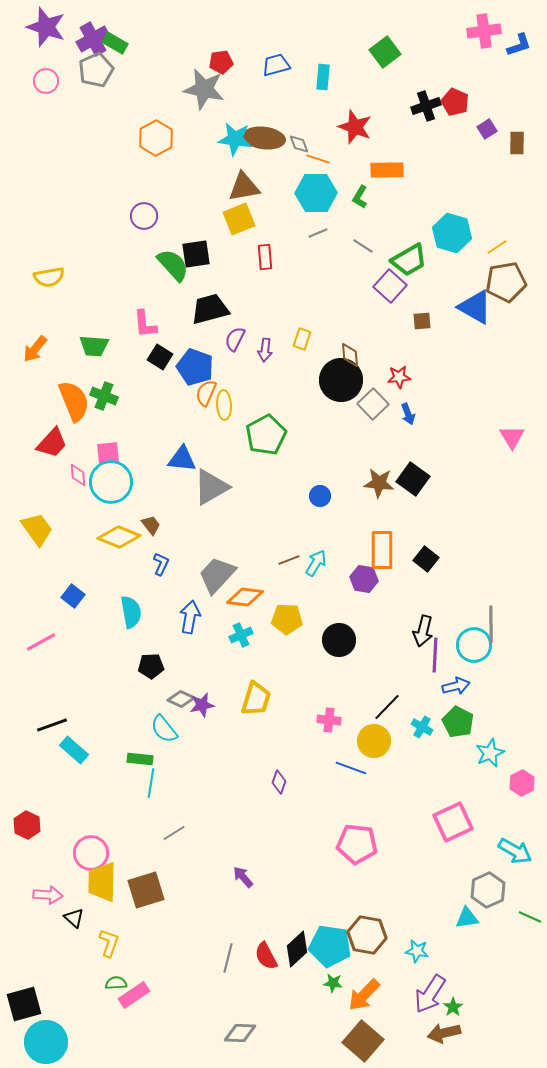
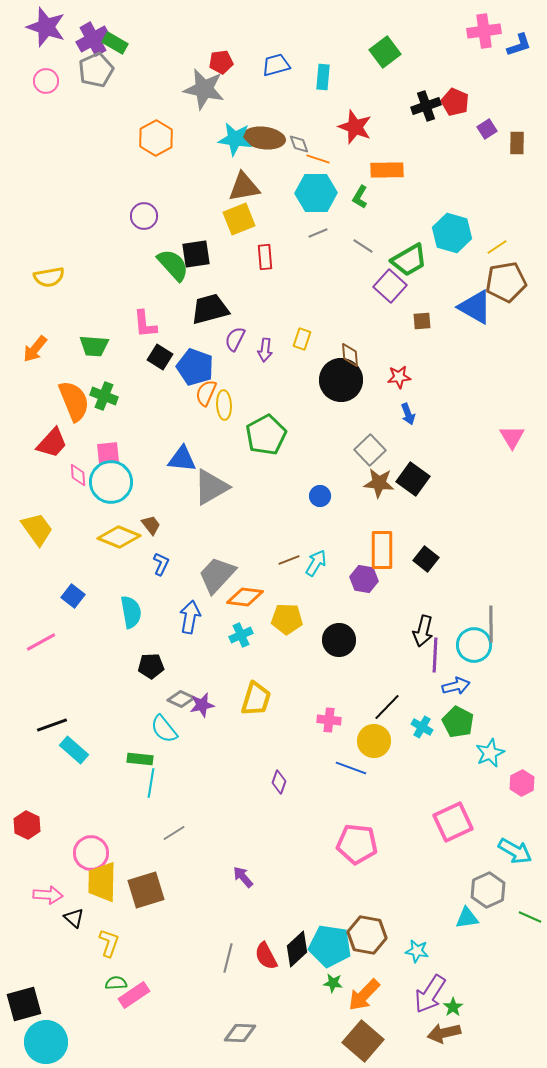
gray square at (373, 404): moved 3 px left, 46 px down
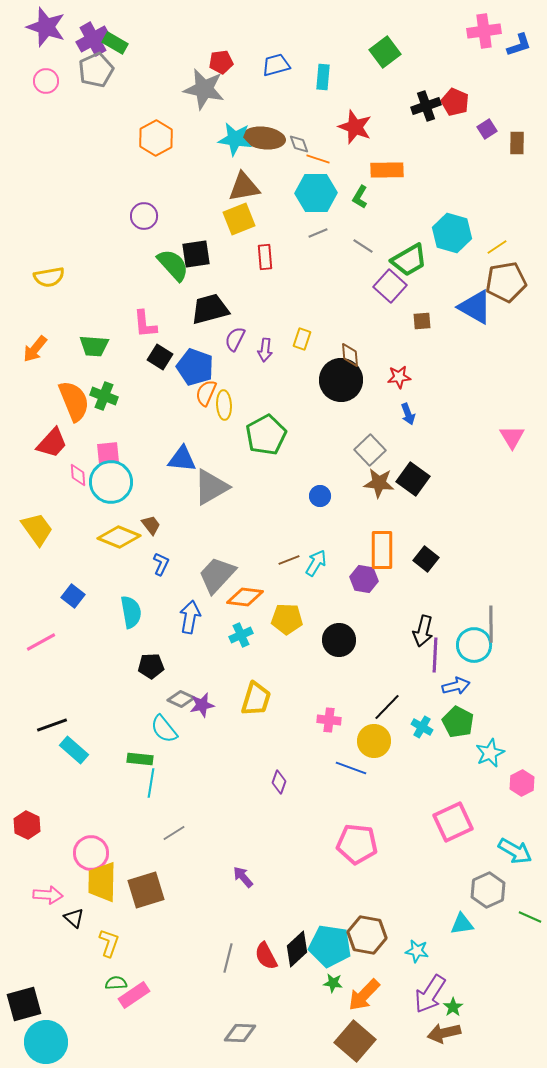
cyan triangle at (467, 918): moved 5 px left, 6 px down
brown square at (363, 1041): moved 8 px left
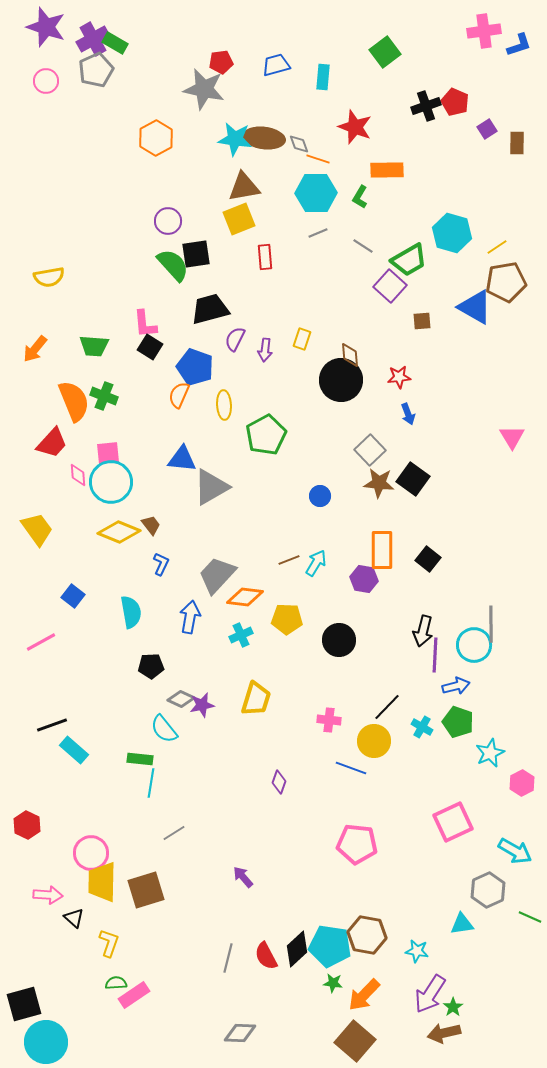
purple circle at (144, 216): moved 24 px right, 5 px down
black square at (160, 357): moved 10 px left, 10 px up
orange semicircle at (206, 393): moved 27 px left, 2 px down
yellow diamond at (119, 537): moved 5 px up
black square at (426, 559): moved 2 px right
green pentagon at (458, 722): rotated 8 degrees counterclockwise
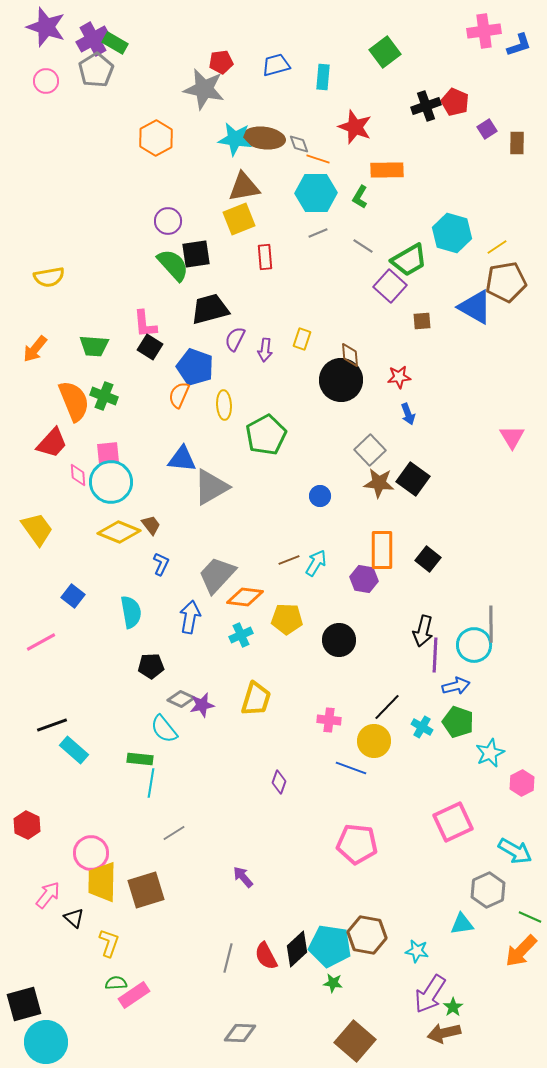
gray pentagon at (96, 70): rotated 8 degrees counterclockwise
pink arrow at (48, 895): rotated 56 degrees counterclockwise
orange arrow at (364, 995): moved 157 px right, 44 px up
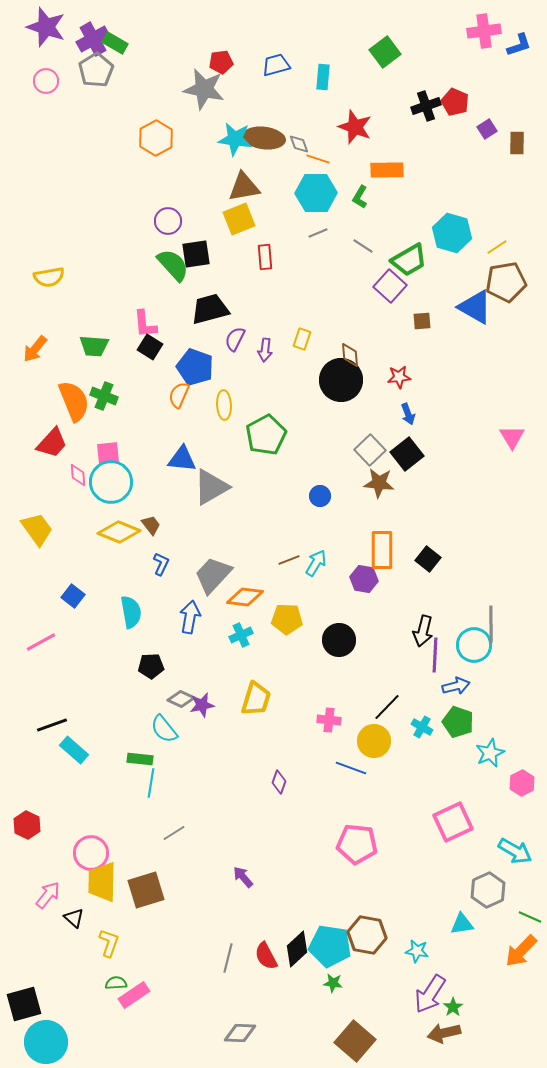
black square at (413, 479): moved 6 px left, 25 px up; rotated 16 degrees clockwise
gray trapezoid at (217, 575): moved 4 px left
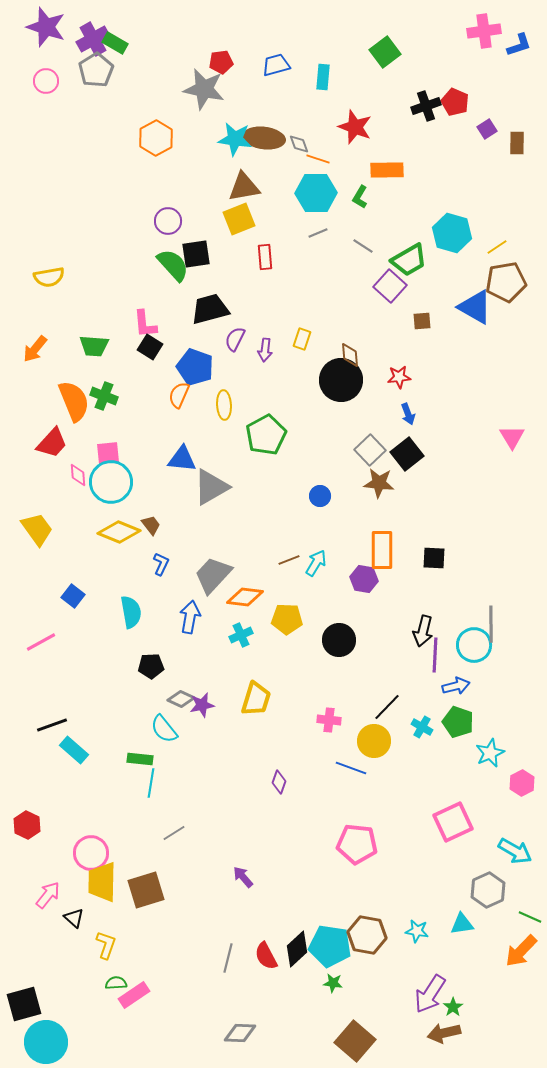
black square at (428, 559): moved 6 px right, 1 px up; rotated 35 degrees counterclockwise
yellow L-shape at (109, 943): moved 3 px left, 2 px down
cyan star at (417, 951): moved 20 px up
